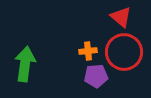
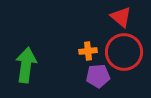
green arrow: moved 1 px right, 1 px down
purple pentagon: moved 2 px right
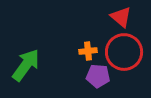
green arrow: rotated 28 degrees clockwise
purple pentagon: rotated 10 degrees clockwise
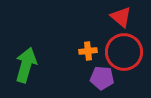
green arrow: rotated 20 degrees counterclockwise
purple pentagon: moved 4 px right, 2 px down
